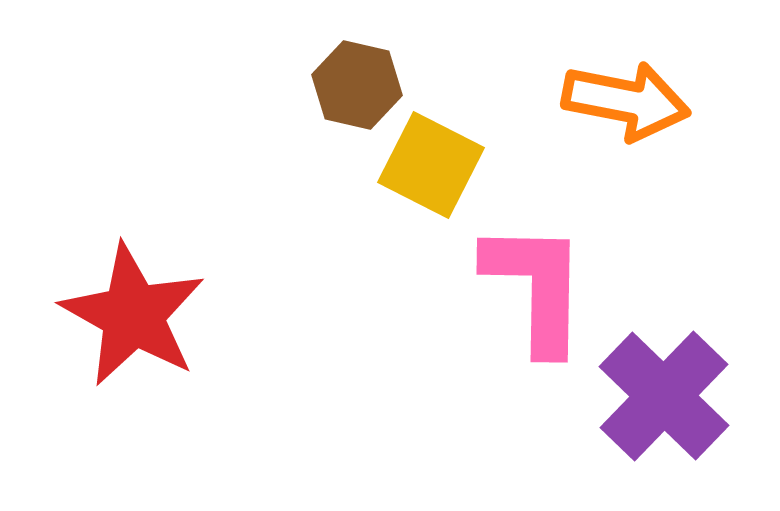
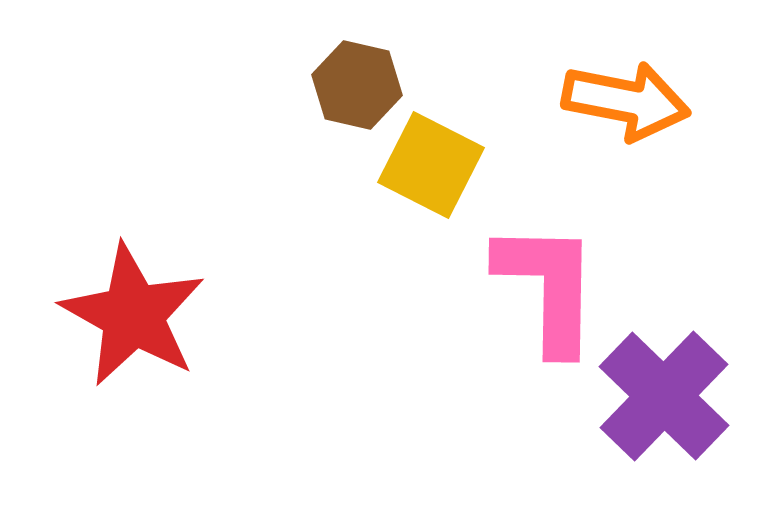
pink L-shape: moved 12 px right
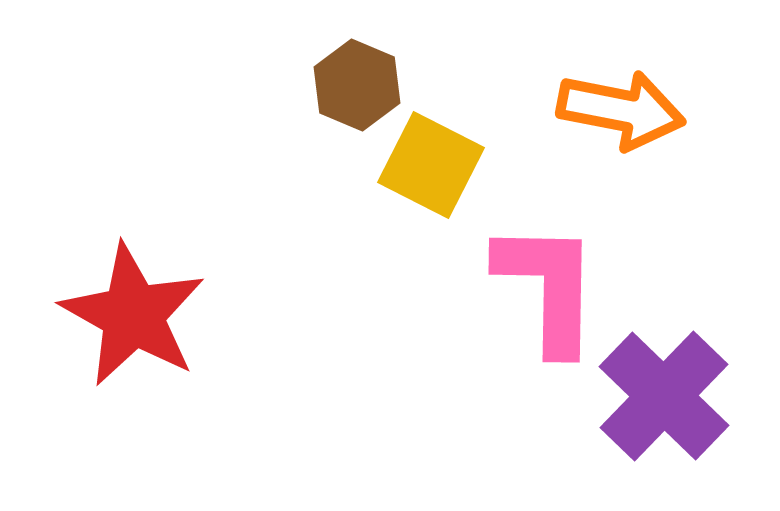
brown hexagon: rotated 10 degrees clockwise
orange arrow: moved 5 px left, 9 px down
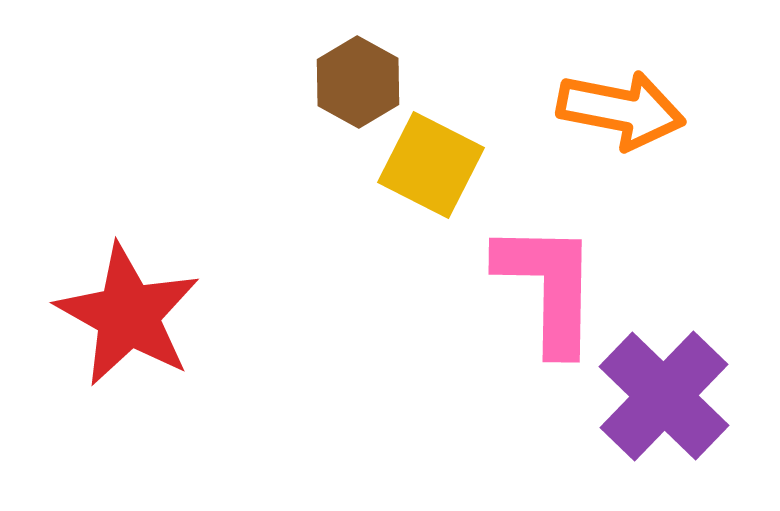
brown hexagon: moved 1 px right, 3 px up; rotated 6 degrees clockwise
red star: moved 5 px left
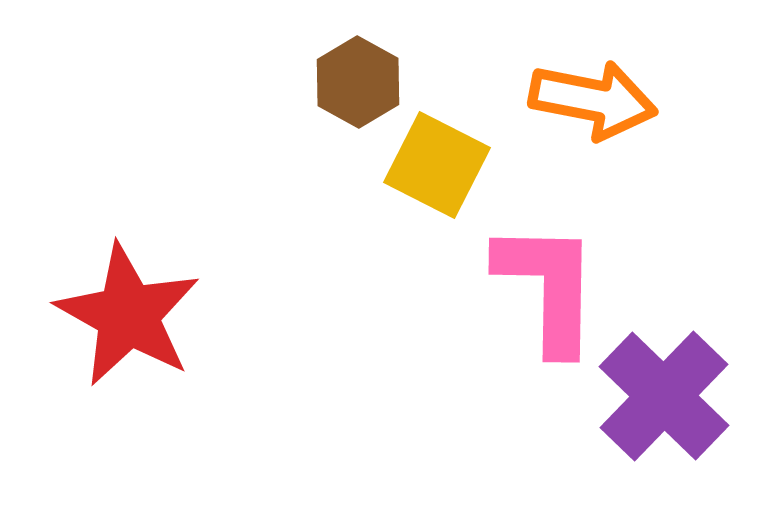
orange arrow: moved 28 px left, 10 px up
yellow square: moved 6 px right
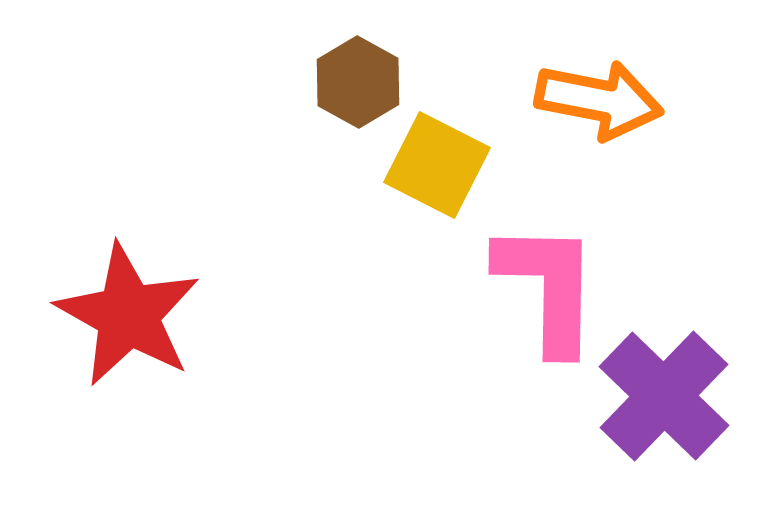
orange arrow: moved 6 px right
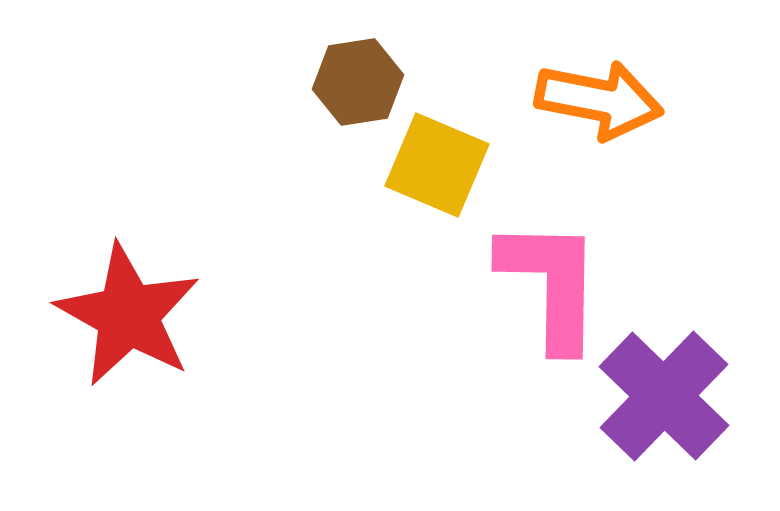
brown hexagon: rotated 22 degrees clockwise
yellow square: rotated 4 degrees counterclockwise
pink L-shape: moved 3 px right, 3 px up
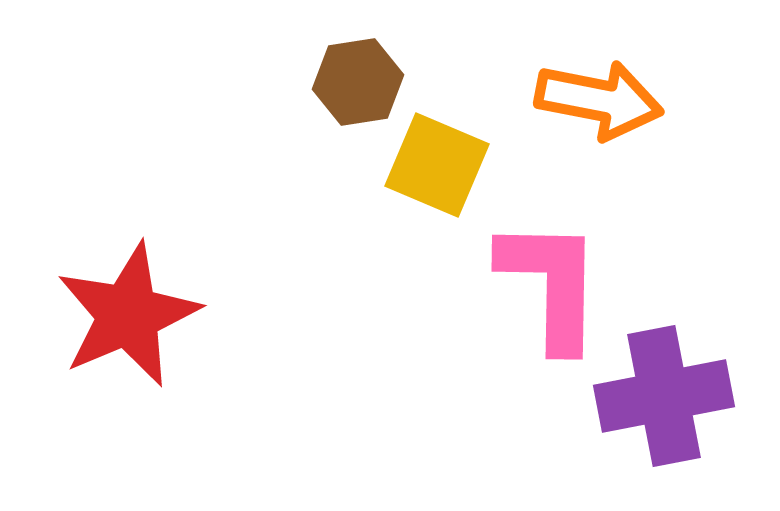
red star: rotated 20 degrees clockwise
purple cross: rotated 35 degrees clockwise
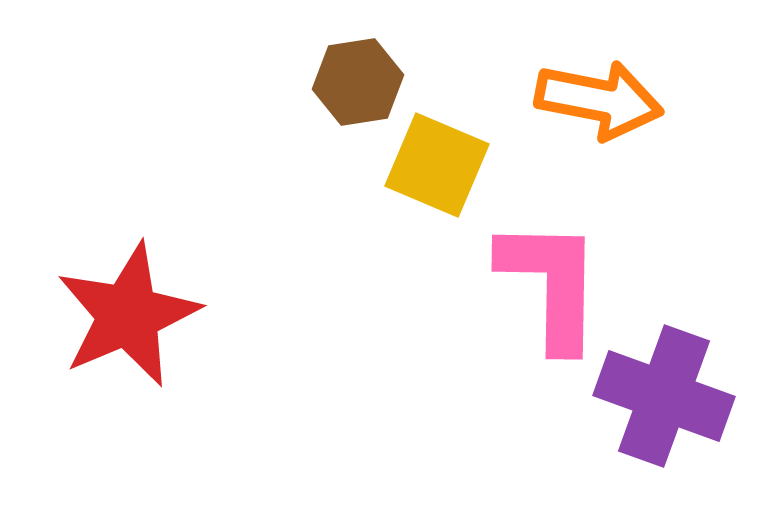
purple cross: rotated 31 degrees clockwise
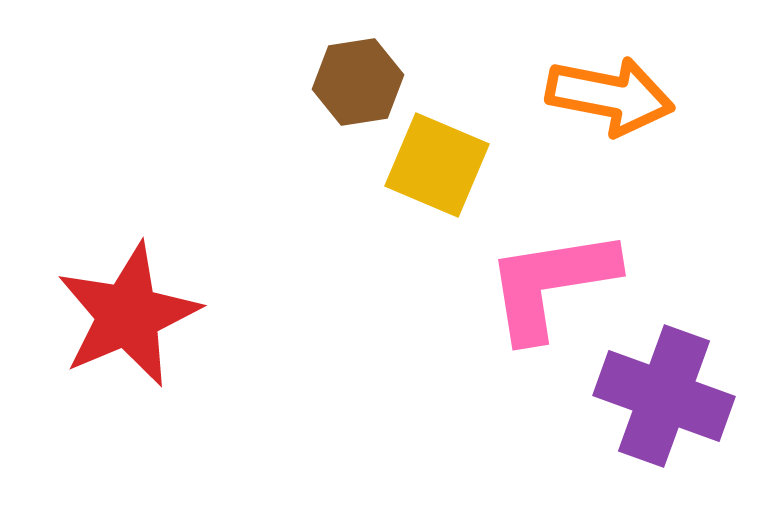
orange arrow: moved 11 px right, 4 px up
pink L-shape: rotated 100 degrees counterclockwise
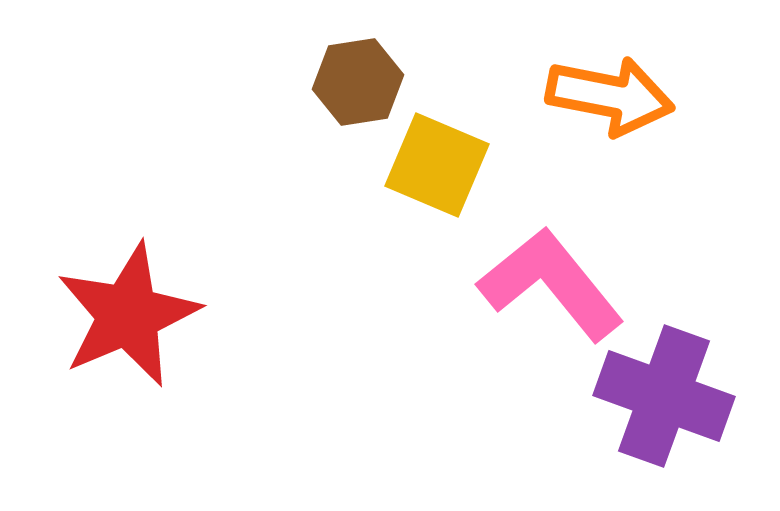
pink L-shape: rotated 60 degrees clockwise
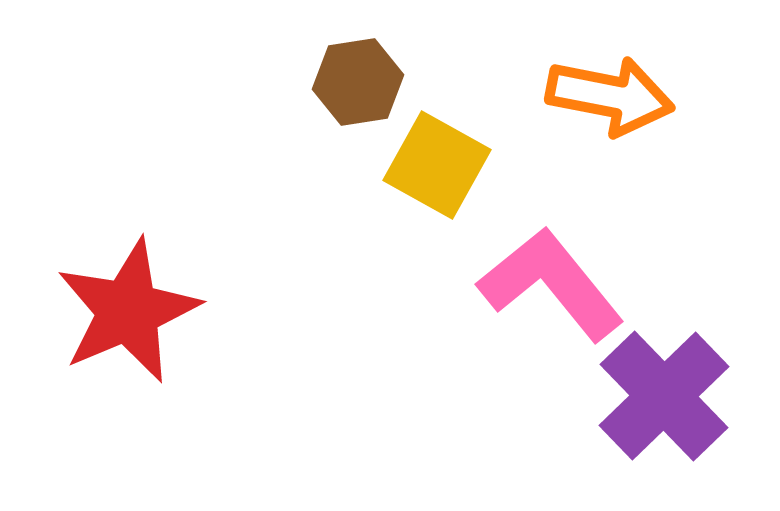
yellow square: rotated 6 degrees clockwise
red star: moved 4 px up
purple cross: rotated 26 degrees clockwise
